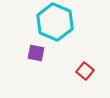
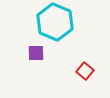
purple square: rotated 12 degrees counterclockwise
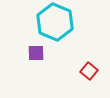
red square: moved 4 px right
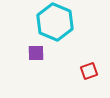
red square: rotated 30 degrees clockwise
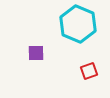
cyan hexagon: moved 23 px right, 2 px down
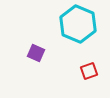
purple square: rotated 24 degrees clockwise
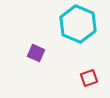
red square: moved 7 px down
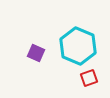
cyan hexagon: moved 22 px down
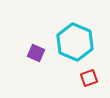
cyan hexagon: moved 3 px left, 4 px up
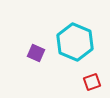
red square: moved 3 px right, 4 px down
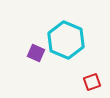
cyan hexagon: moved 9 px left, 2 px up
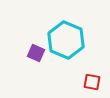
red square: rotated 30 degrees clockwise
